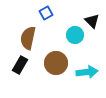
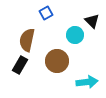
brown semicircle: moved 1 px left, 2 px down
brown circle: moved 1 px right, 2 px up
cyan arrow: moved 10 px down
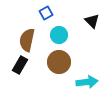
cyan circle: moved 16 px left
brown circle: moved 2 px right, 1 px down
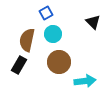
black triangle: moved 1 px right, 1 px down
cyan circle: moved 6 px left, 1 px up
black rectangle: moved 1 px left
cyan arrow: moved 2 px left, 1 px up
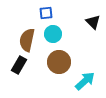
blue square: rotated 24 degrees clockwise
cyan arrow: rotated 35 degrees counterclockwise
